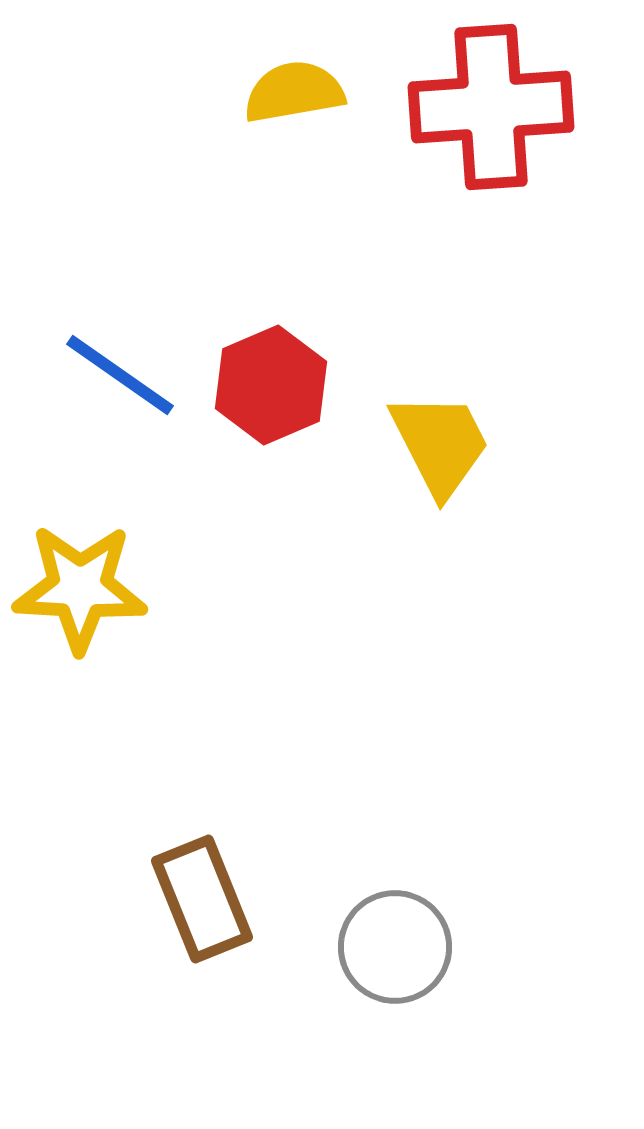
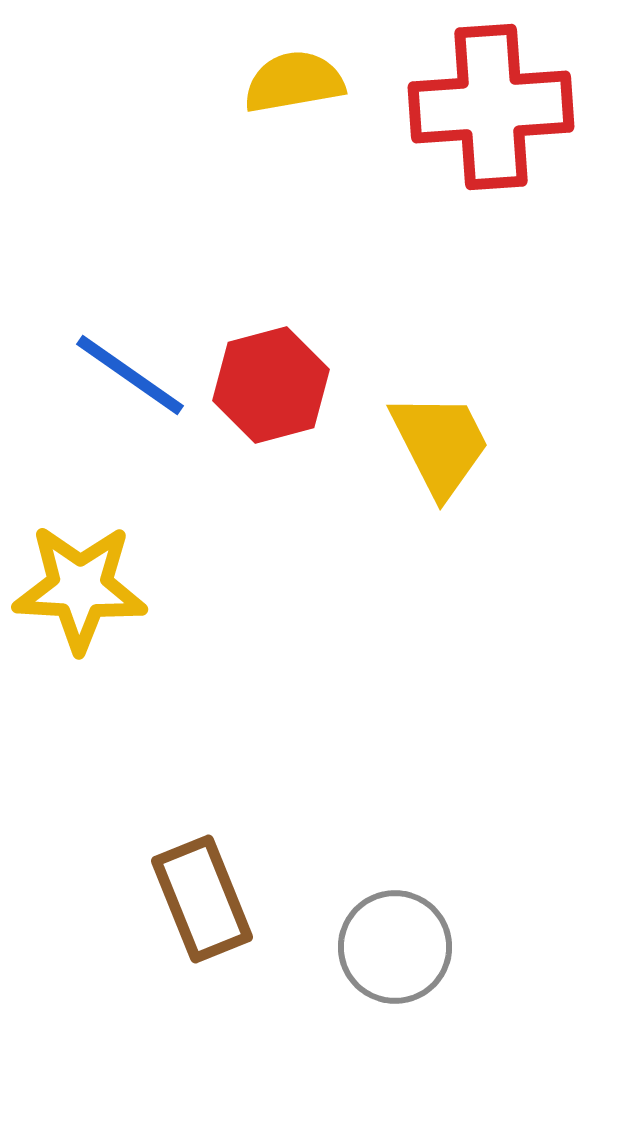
yellow semicircle: moved 10 px up
blue line: moved 10 px right
red hexagon: rotated 8 degrees clockwise
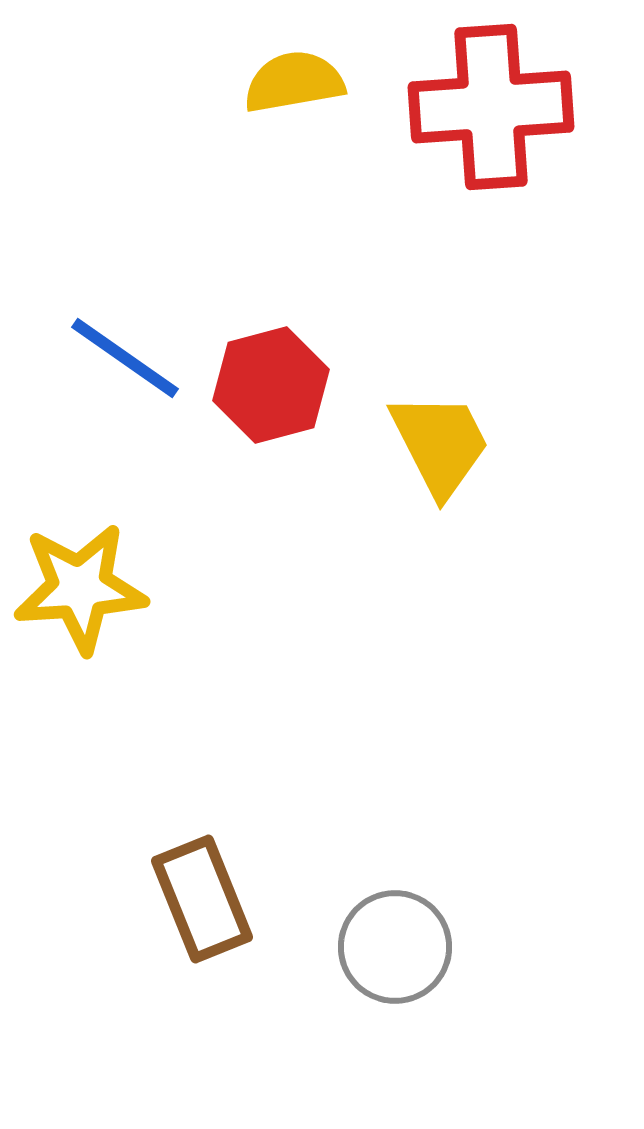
blue line: moved 5 px left, 17 px up
yellow star: rotated 7 degrees counterclockwise
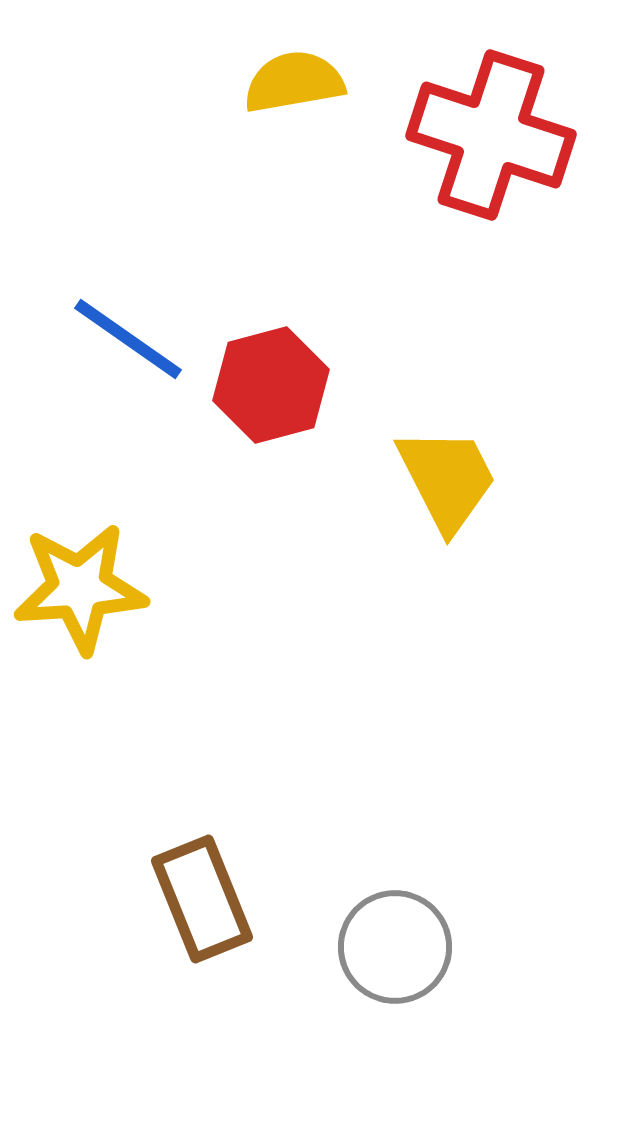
red cross: moved 28 px down; rotated 22 degrees clockwise
blue line: moved 3 px right, 19 px up
yellow trapezoid: moved 7 px right, 35 px down
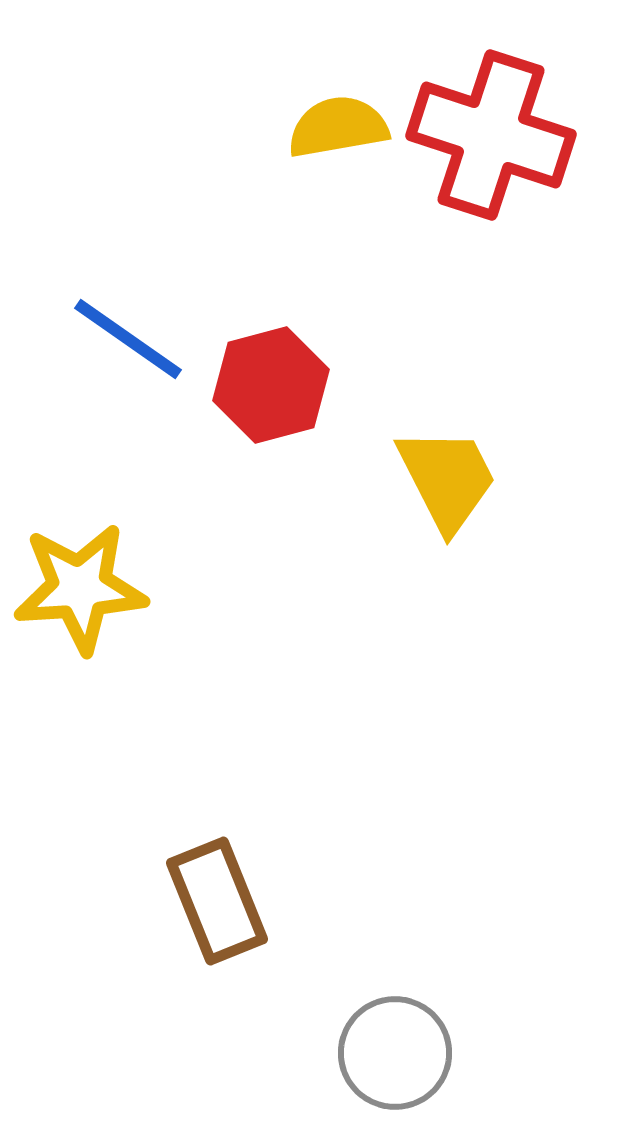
yellow semicircle: moved 44 px right, 45 px down
brown rectangle: moved 15 px right, 2 px down
gray circle: moved 106 px down
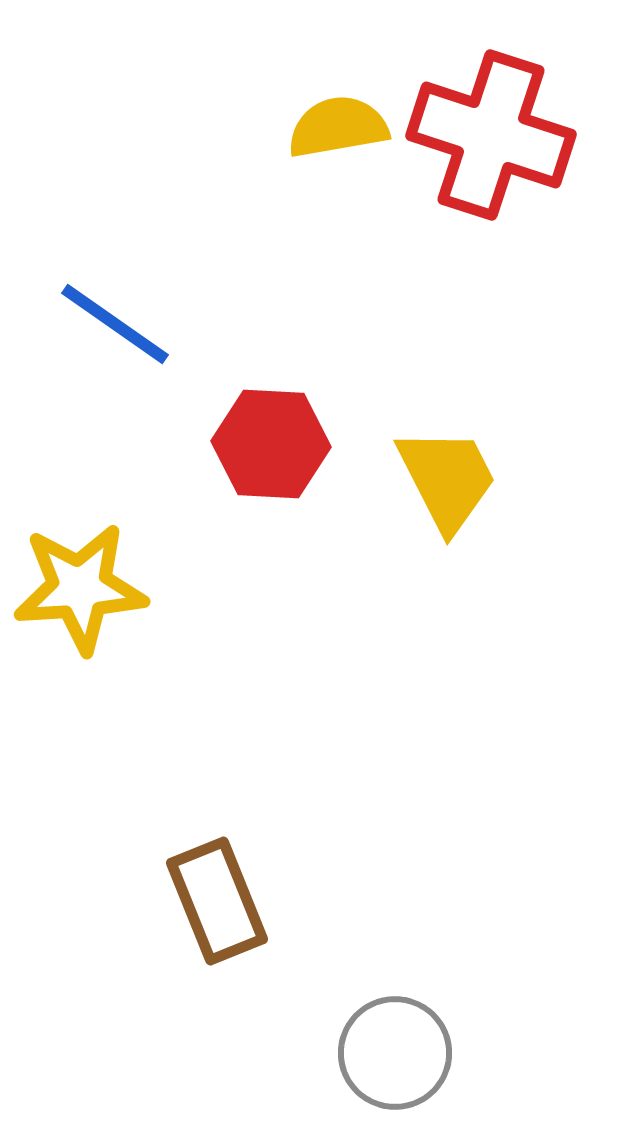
blue line: moved 13 px left, 15 px up
red hexagon: moved 59 px down; rotated 18 degrees clockwise
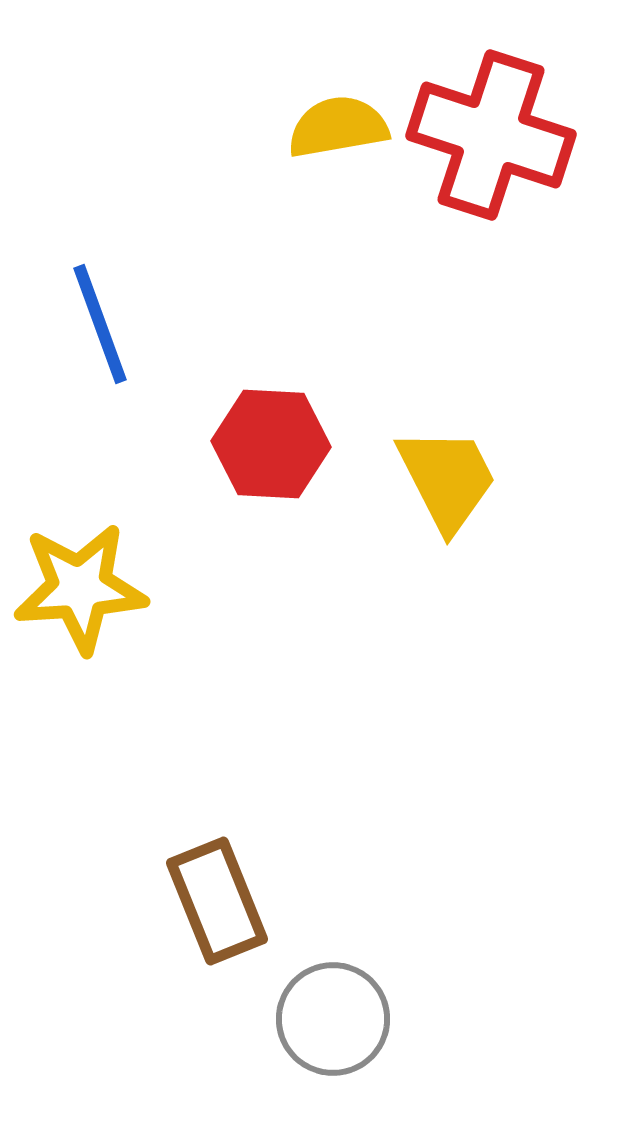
blue line: moved 15 px left; rotated 35 degrees clockwise
gray circle: moved 62 px left, 34 px up
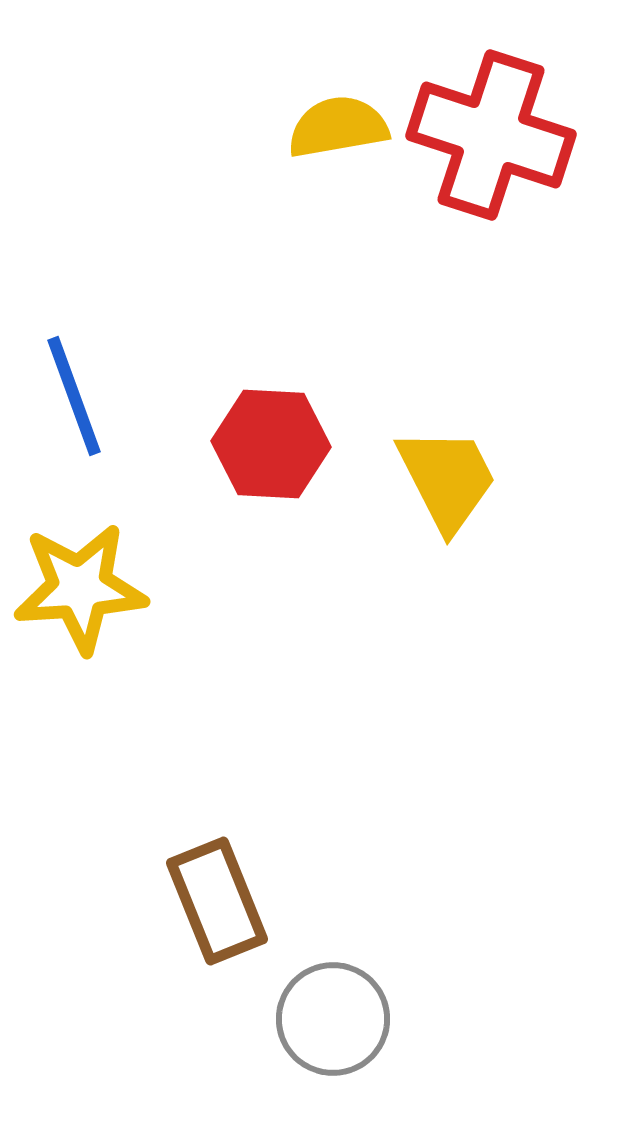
blue line: moved 26 px left, 72 px down
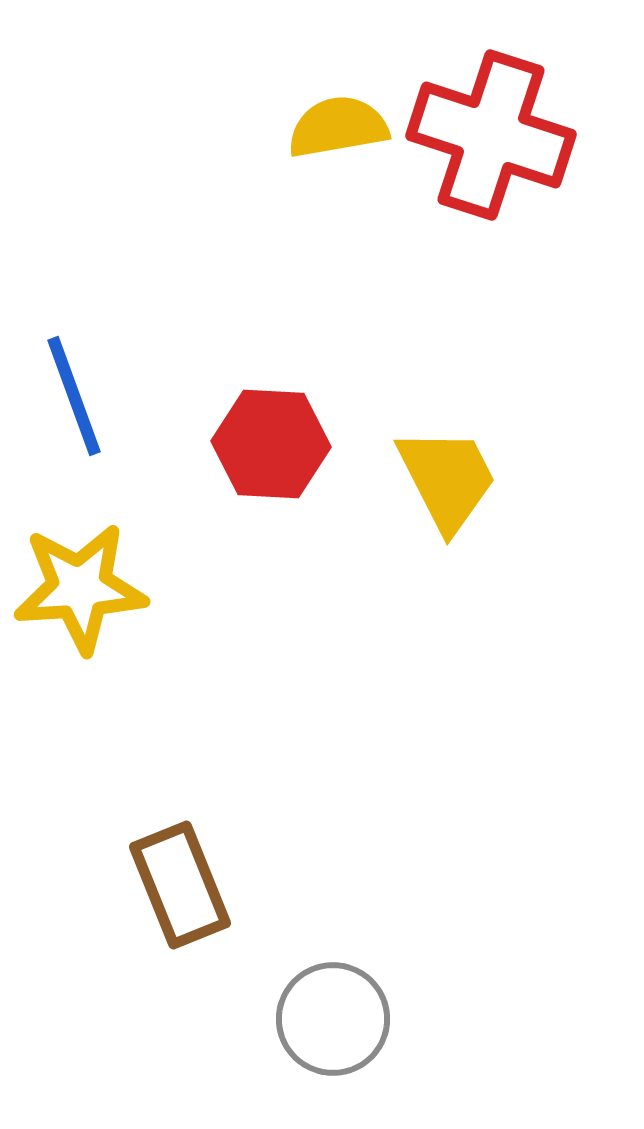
brown rectangle: moved 37 px left, 16 px up
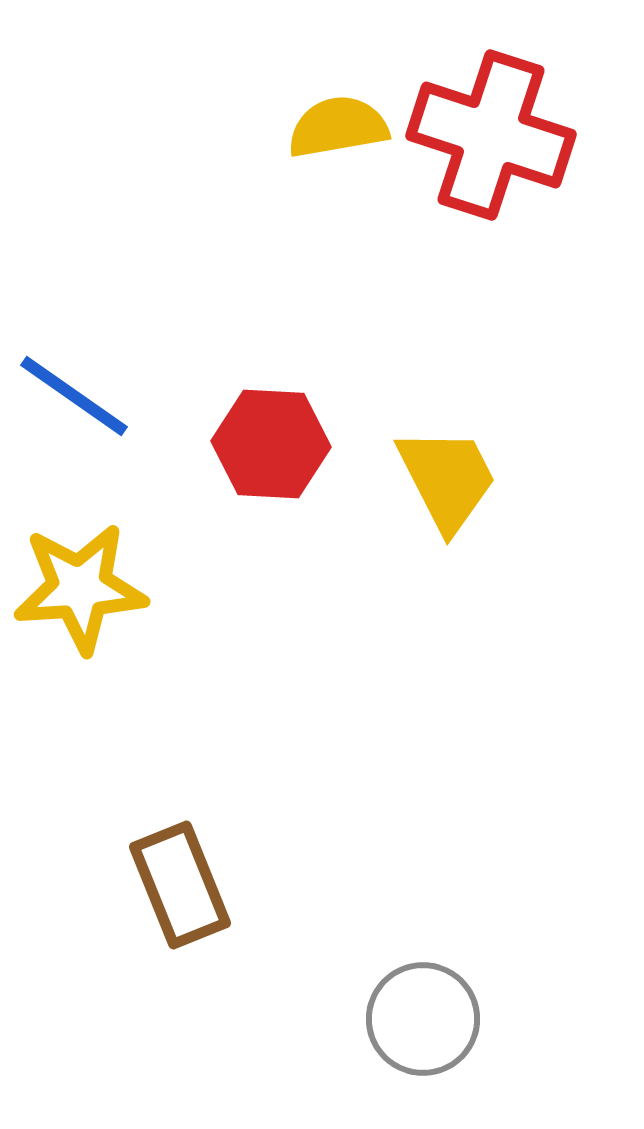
blue line: rotated 35 degrees counterclockwise
gray circle: moved 90 px right
